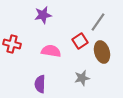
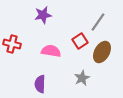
brown ellipse: rotated 45 degrees clockwise
gray star: rotated 14 degrees counterclockwise
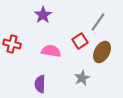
purple star: rotated 24 degrees counterclockwise
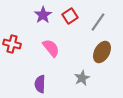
red square: moved 10 px left, 25 px up
pink semicircle: moved 3 px up; rotated 42 degrees clockwise
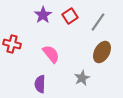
pink semicircle: moved 6 px down
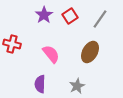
purple star: moved 1 px right
gray line: moved 2 px right, 3 px up
brown ellipse: moved 12 px left
gray star: moved 5 px left, 8 px down
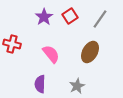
purple star: moved 2 px down
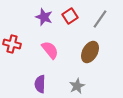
purple star: rotated 18 degrees counterclockwise
pink semicircle: moved 1 px left, 4 px up
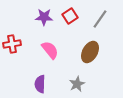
purple star: rotated 18 degrees counterclockwise
red cross: rotated 24 degrees counterclockwise
gray star: moved 2 px up
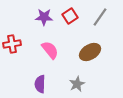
gray line: moved 2 px up
brown ellipse: rotated 30 degrees clockwise
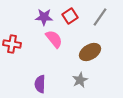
red cross: rotated 18 degrees clockwise
pink semicircle: moved 4 px right, 11 px up
gray star: moved 3 px right, 4 px up
